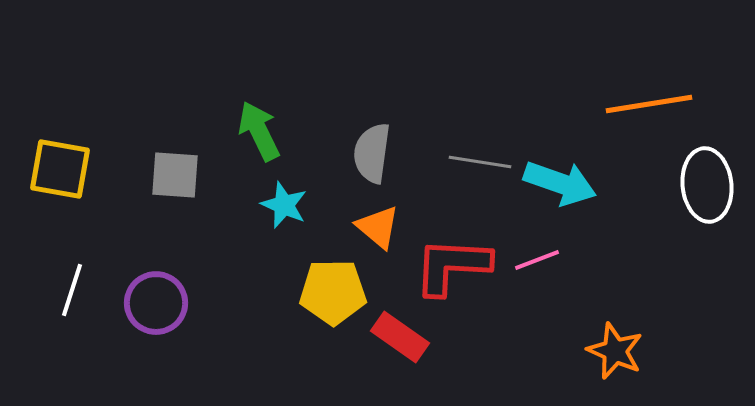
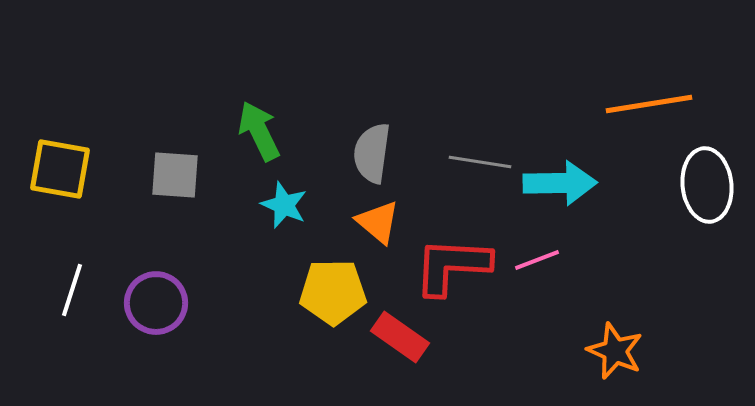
cyan arrow: rotated 20 degrees counterclockwise
orange triangle: moved 5 px up
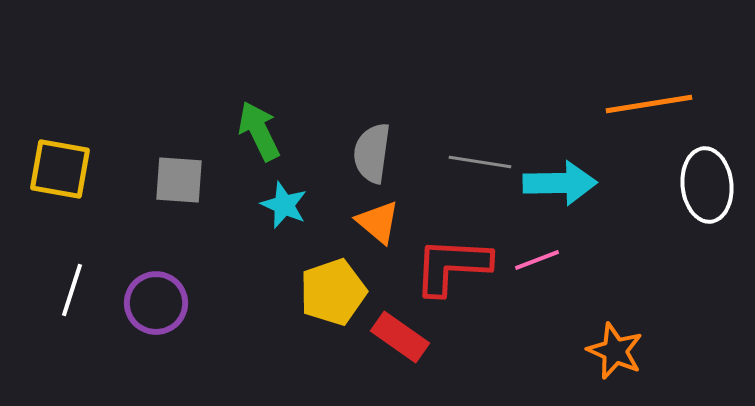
gray square: moved 4 px right, 5 px down
yellow pentagon: rotated 18 degrees counterclockwise
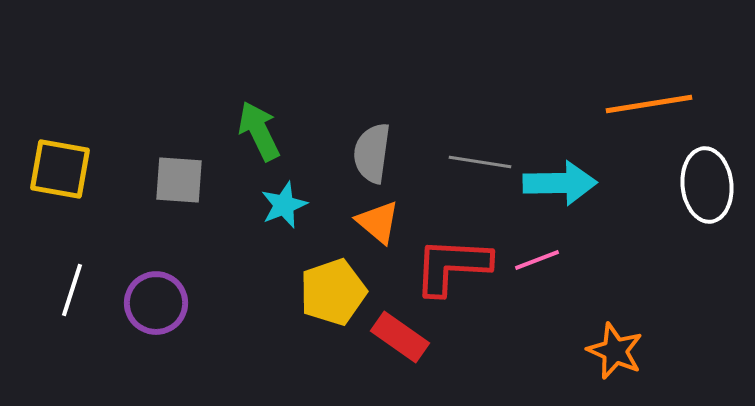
cyan star: rotated 27 degrees clockwise
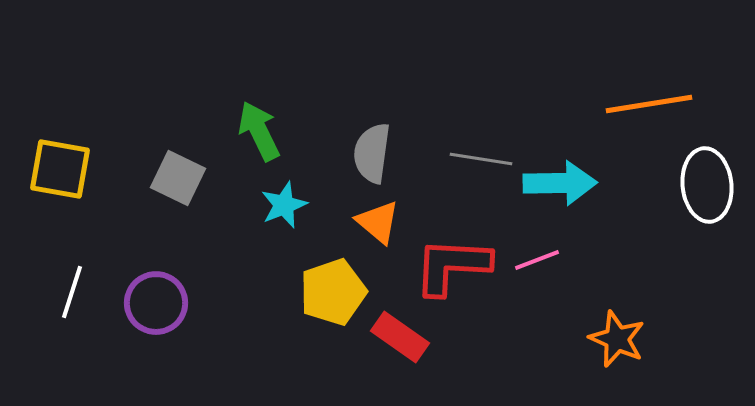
gray line: moved 1 px right, 3 px up
gray square: moved 1 px left, 2 px up; rotated 22 degrees clockwise
white line: moved 2 px down
orange star: moved 2 px right, 12 px up
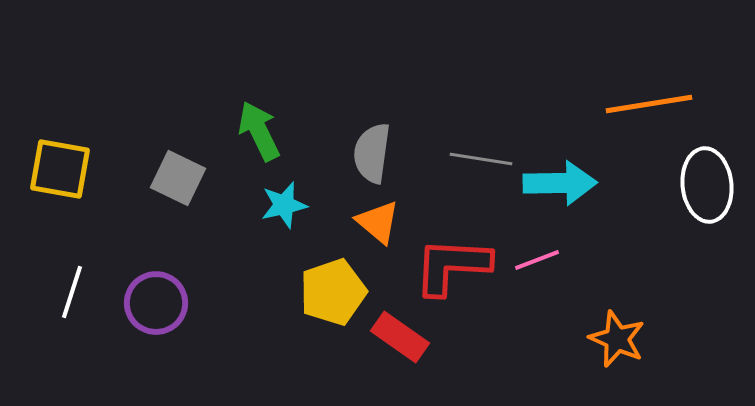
cyan star: rotated 9 degrees clockwise
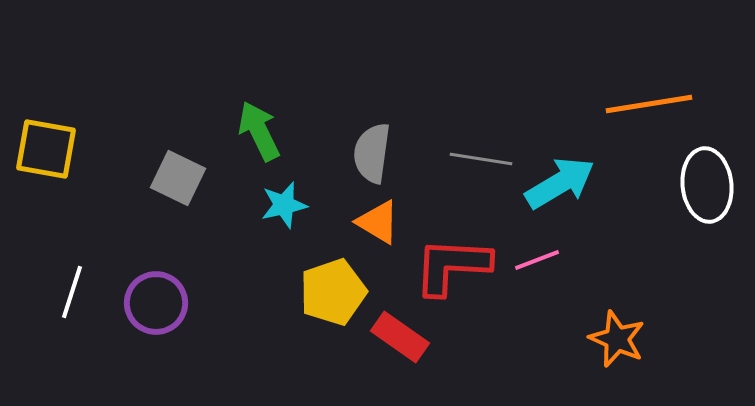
yellow square: moved 14 px left, 20 px up
cyan arrow: rotated 30 degrees counterclockwise
orange triangle: rotated 9 degrees counterclockwise
